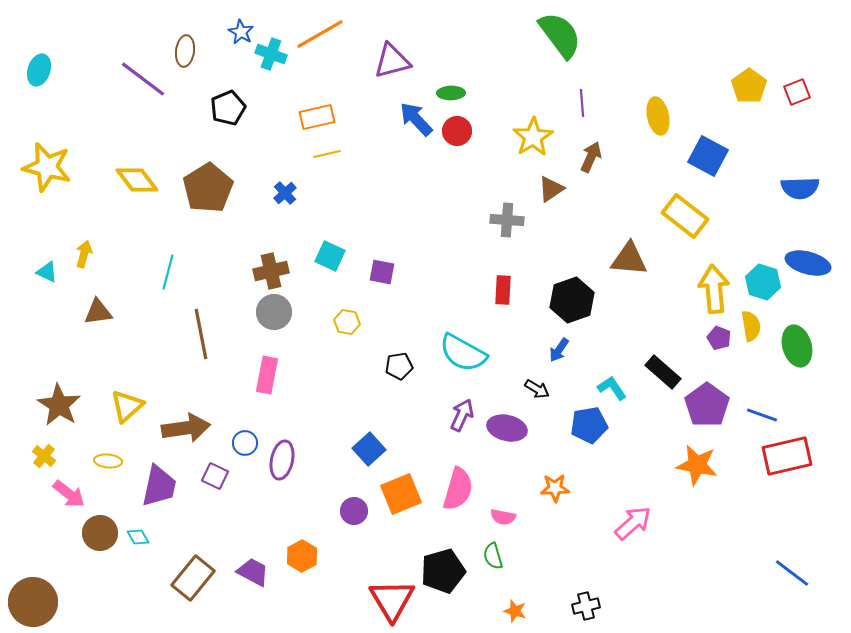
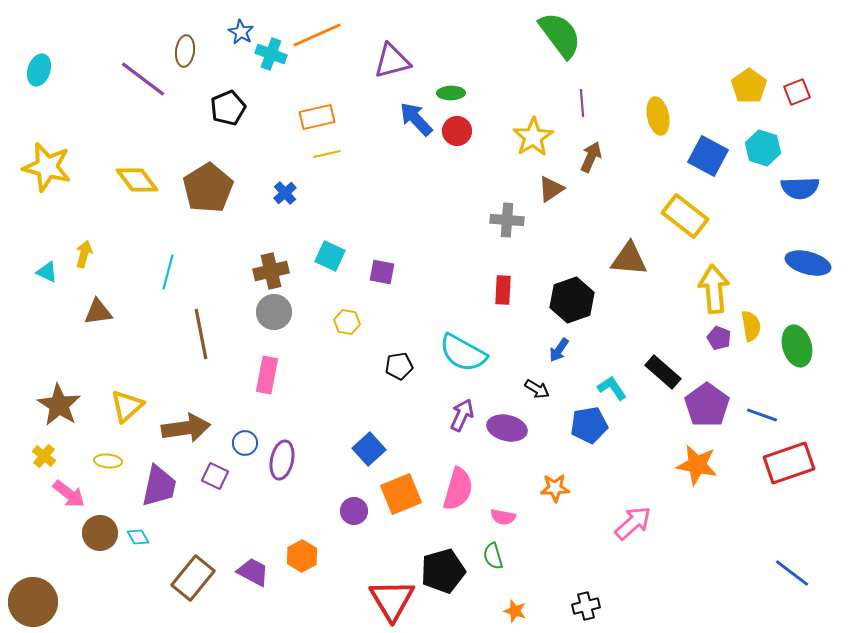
orange line at (320, 34): moved 3 px left, 1 px down; rotated 6 degrees clockwise
cyan hexagon at (763, 282): moved 134 px up
red rectangle at (787, 456): moved 2 px right, 7 px down; rotated 6 degrees counterclockwise
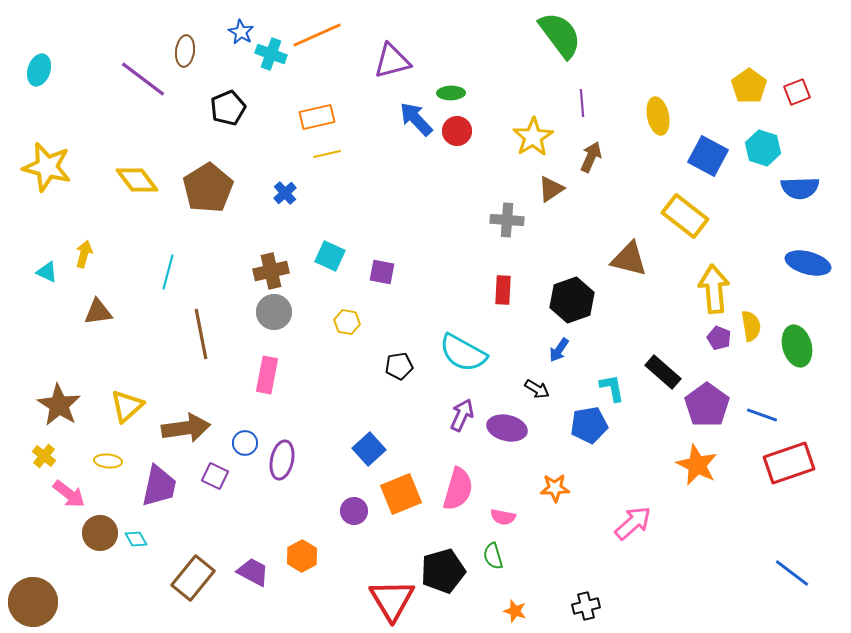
brown triangle at (629, 259): rotated 9 degrees clockwise
cyan L-shape at (612, 388): rotated 24 degrees clockwise
orange star at (697, 465): rotated 15 degrees clockwise
cyan diamond at (138, 537): moved 2 px left, 2 px down
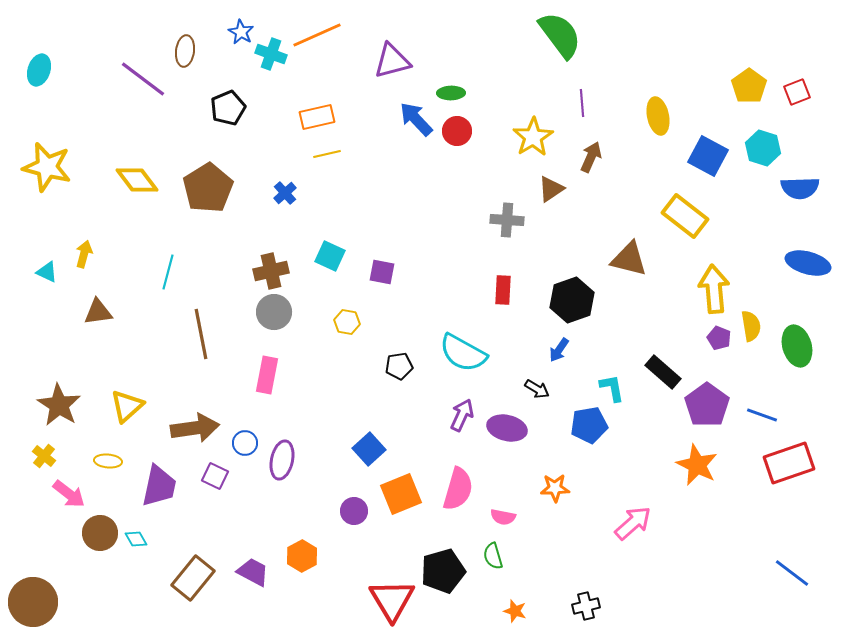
brown arrow at (186, 428): moved 9 px right
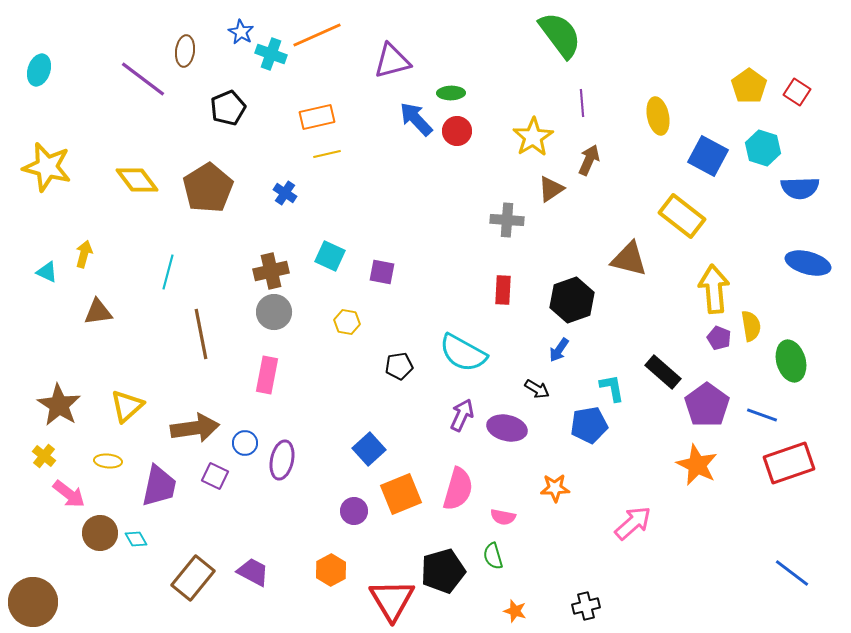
red square at (797, 92): rotated 36 degrees counterclockwise
brown arrow at (591, 157): moved 2 px left, 3 px down
blue cross at (285, 193): rotated 15 degrees counterclockwise
yellow rectangle at (685, 216): moved 3 px left
green ellipse at (797, 346): moved 6 px left, 15 px down
orange hexagon at (302, 556): moved 29 px right, 14 px down
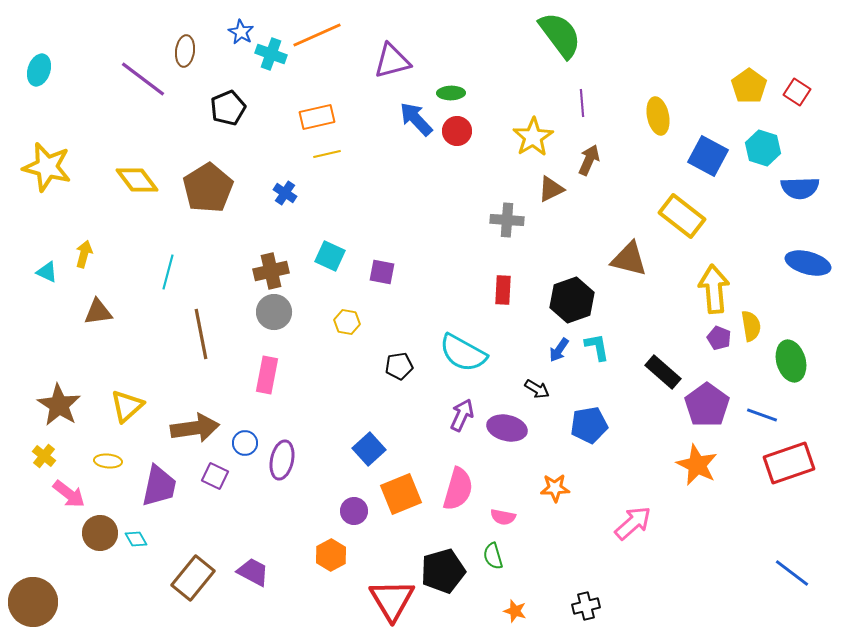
brown triangle at (551, 189): rotated 8 degrees clockwise
cyan L-shape at (612, 388): moved 15 px left, 41 px up
orange hexagon at (331, 570): moved 15 px up
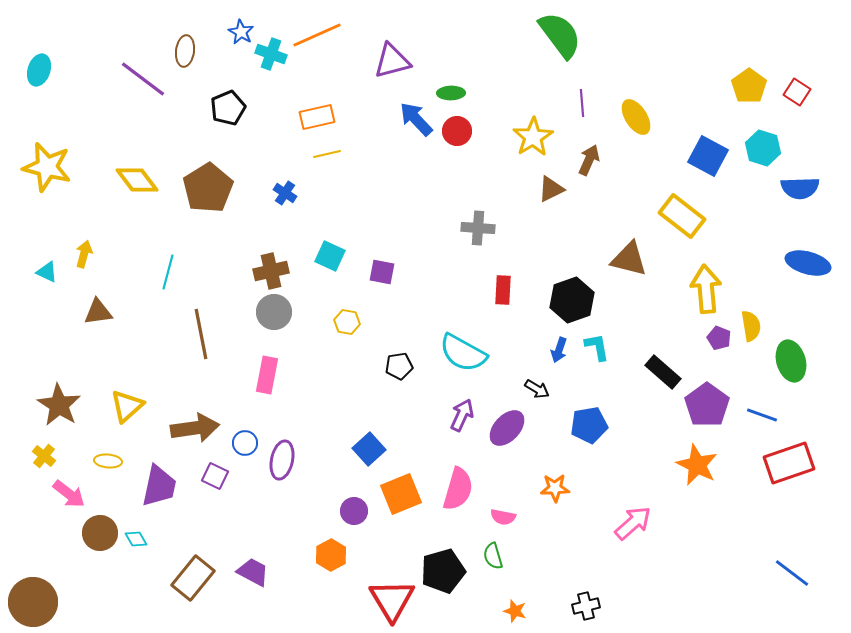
yellow ellipse at (658, 116): moved 22 px left, 1 px down; rotated 21 degrees counterclockwise
gray cross at (507, 220): moved 29 px left, 8 px down
yellow arrow at (714, 289): moved 8 px left
blue arrow at (559, 350): rotated 15 degrees counterclockwise
purple ellipse at (507, 428): rotated 60 degrees counterclockwise
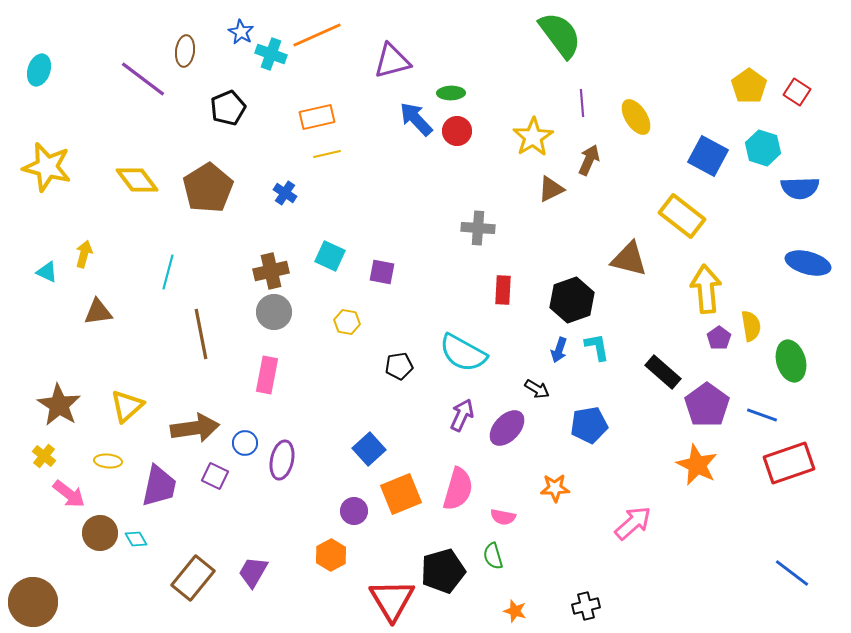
purple pentagon at (719, 338): rotated 15 degrees clockwise
purple trapezoid at (253, 572): rotated 88 degrees counterclockwise
